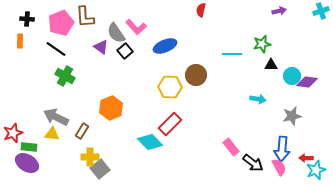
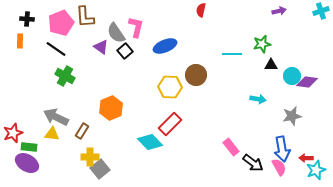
pink L-shape: rotated 125 degrees counterclockwise
blue arrow: rotated 15 degrees counterclockwise
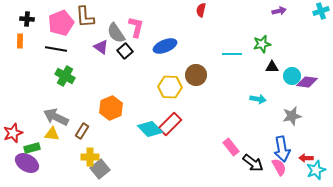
black line: rotated 25 degrees counterclockwise
black triangle: moved 1 px right, 2 px down
cyan diamond: moved 13 px up
green rectangle: moved 3 px right, 1 px down; rotated 21 degrees counterclockwise
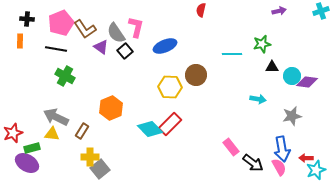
brown L-shape: moved 12 px down; rotated 30 degrees counterclockwise
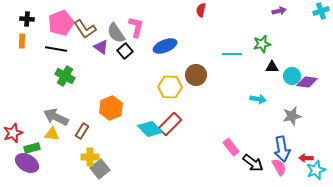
orange rectangle: moved 2 px right
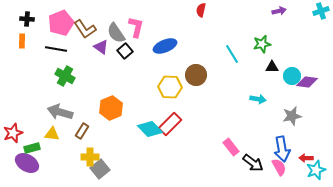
cyan line: rotated 60 degrees clockwise
gray arrow: moved 4 px right, 5 px up; rotated 10 degrees counterclockwise
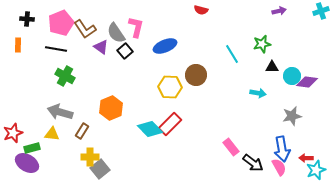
red semicircle: rotated 88 degrees counterclockwise
orange rectangle: moved 4 px left, 4 px down
cyan arrow: moved 6 px up
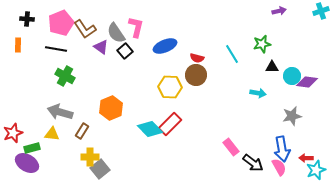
red semicircle: moved 4 px left, 48 px down
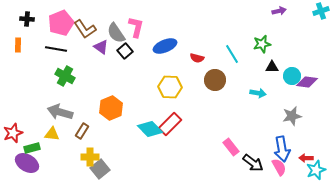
brown circle: moved 19 px right, 5 px down
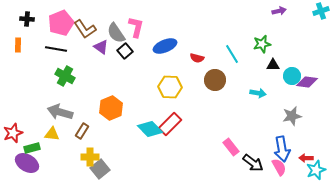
black triangle: moved 1 px right, 2 px up
